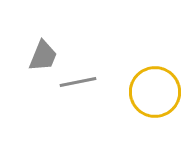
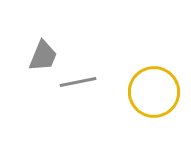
yellow circle: moved 1 px left
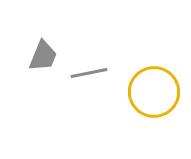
gray line: moved 11 px right, 9 px up
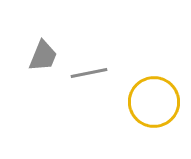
yellow circle: moved 10 px down
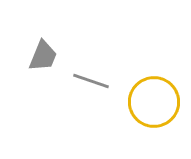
gray line: moved 2 px right, 8 px down; rotated 30 degrees clockwise
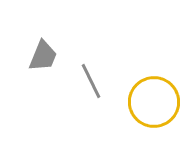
gray line: rotated 45 degrees clockwise
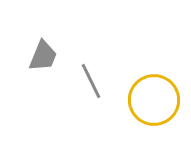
yellow circle: moved 2 px up
